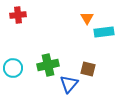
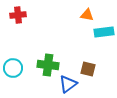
orange triangle: moved 3 px up; rotated 48 degrees counterclockwise
green cross: rotated 20 degrees clockwise
blue triangle: moved 1 px left; rotated 12 degrees clockwise
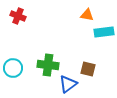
red cross: moved 1 px down; rotated 28 degrees clockwise
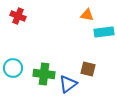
green cross: moved 4 px left, 9 px down
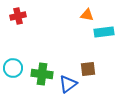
red cross: rotated 35 degrees counterclockwise
brown square: rotated 21 degrees counterclockwise
green cross: moved 2 px left
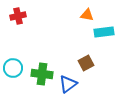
brown square: moved 2 px left, 6 px up; rotated 21 degrees counterclockwise
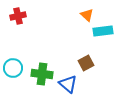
orange triangle: rotated 32 degrees clockwise
cyan rectangle: moved 1 px left, 1 px up
blue triangle: rotated 42 degrees counterclockwise
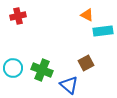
orange triangle: rotated 16 degrees counterclockwise
green cross: moved 4 px up; rotated 15 degrees clockwise
blue triangle: moved 1 px right, 1 px down
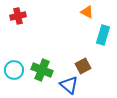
orange triangle: moved 3 px up
cyan rectangle: moved 4 px down; rotated 66 degrees counterclockwise
brown square: moved 3 px left, 3 px down
cyan circle: moved 1 px right, 2 px down
